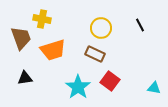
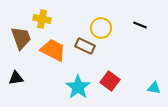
black line: rotated 40 degrees counterclockwise
orange trapezoid: rotated 136 degrees counterclockwise
brown rectangle: moved 10 px left, 8 px up
black triangle: moved 9 px left
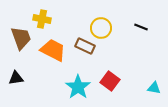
black line: moved 1 px right, 2 px down
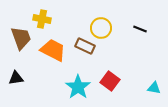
black line: moved 1 px left, 2 px down
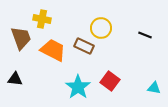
black line: moved 5 px right, 6 px down
brown rectangle: moved 1 px left
black triangle: moved 1 px left, 1 px down; rotated 14 degrees clockwise
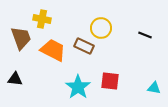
red square: rotated 30 degrees counterclockwise
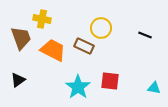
black triangle: moved 3 px right, 1 px down; rotated 42 degrees counterclockwise
